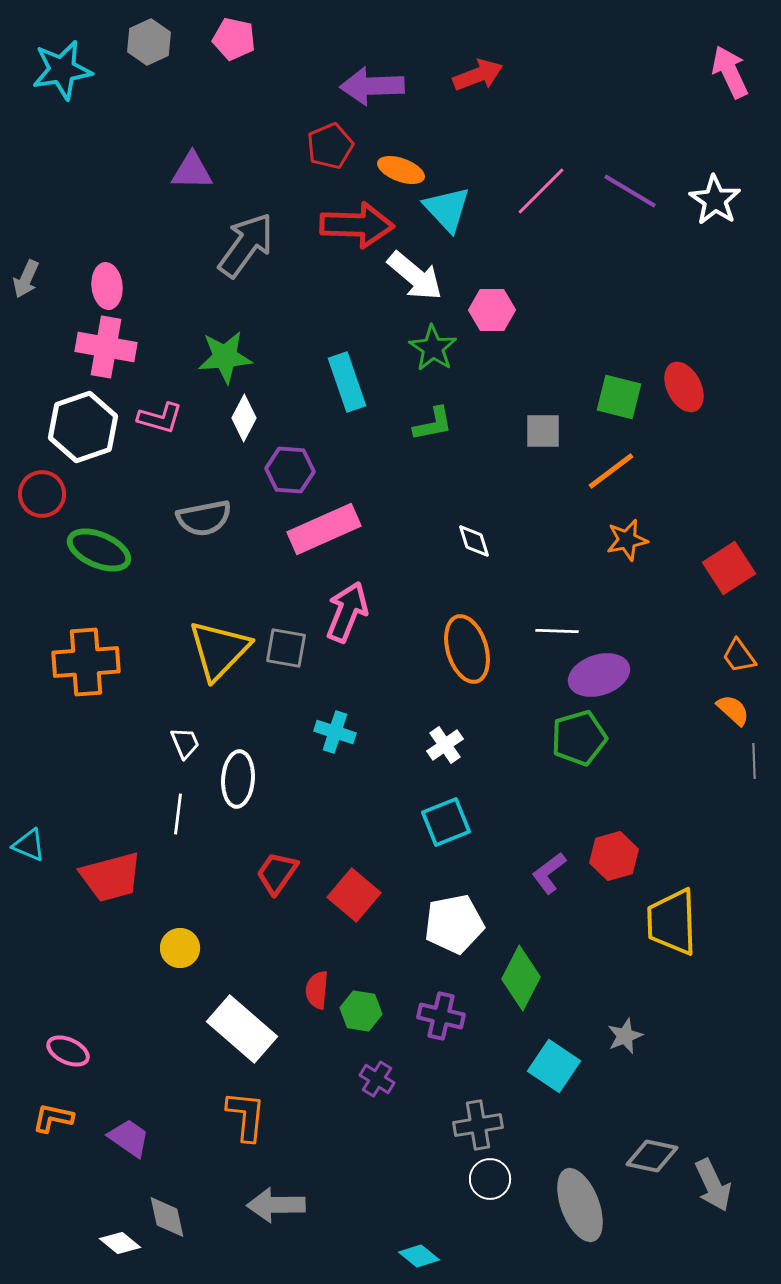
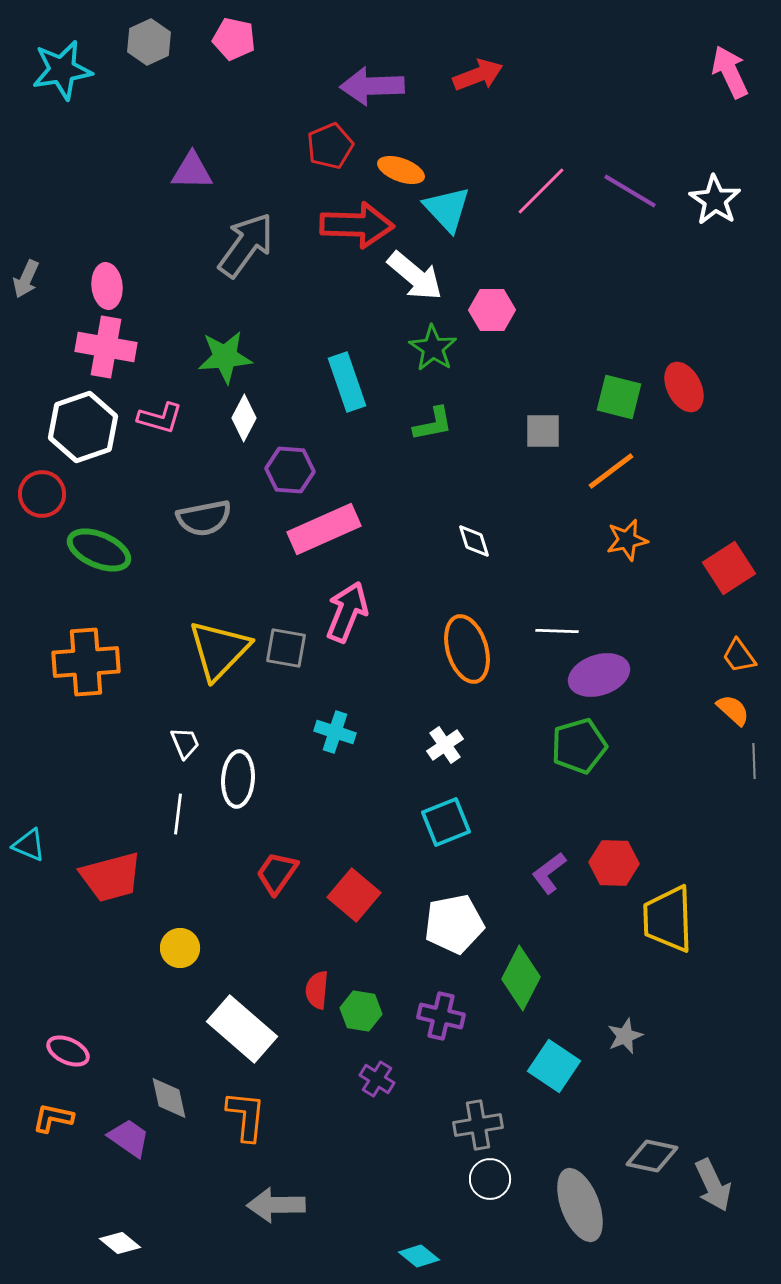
green pentagon at (579, 738): moved 8 px down
red hexagon at (614, 856): moved 7 px down; rotated 18 degrees clockwise
yellow trapezoid at (672, 922): moved 4 px left, 3 px up
gray diamond at (167, 1217): moved 2 px right, 119 px up
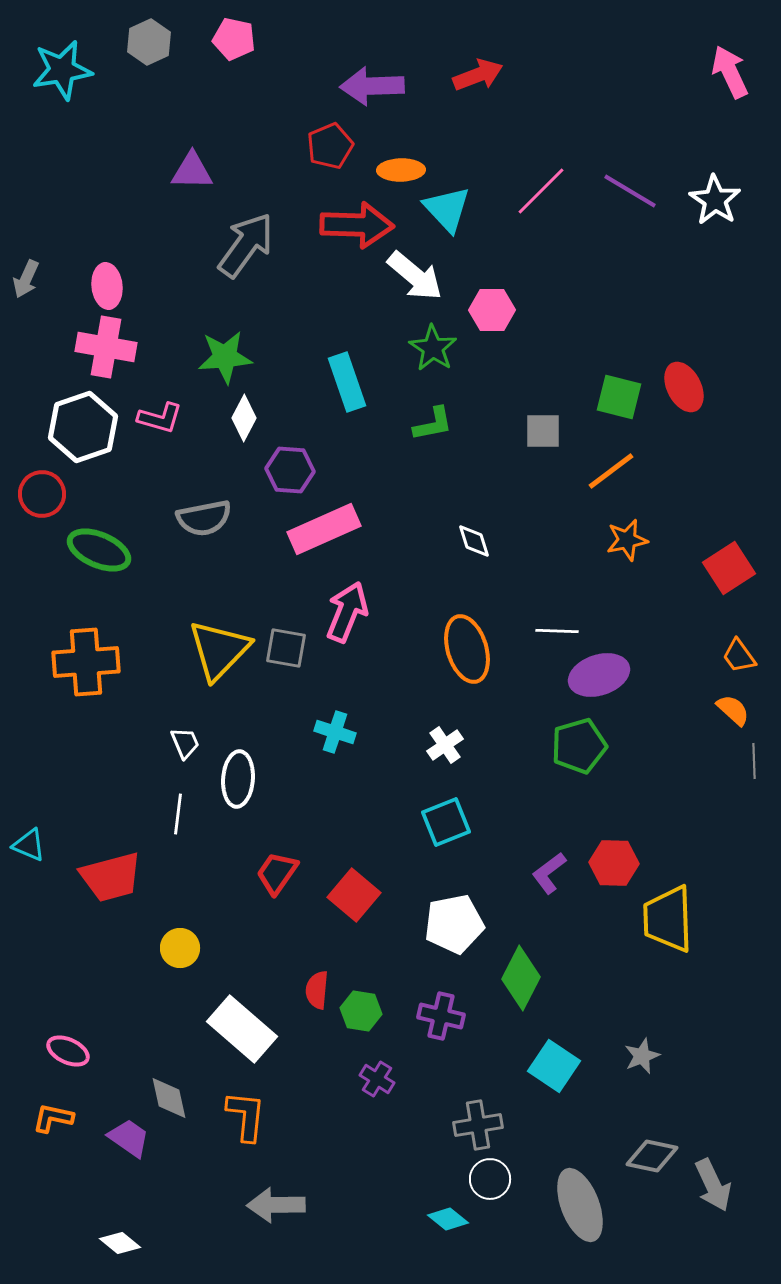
orange ellipse at (401, 170): rotated 21 degrees counterclockwise
gray star at (625, 1036): moved 17 px right, 20 px down
cyan diamond at (419, 1256): moved 29 px right, 37 px up
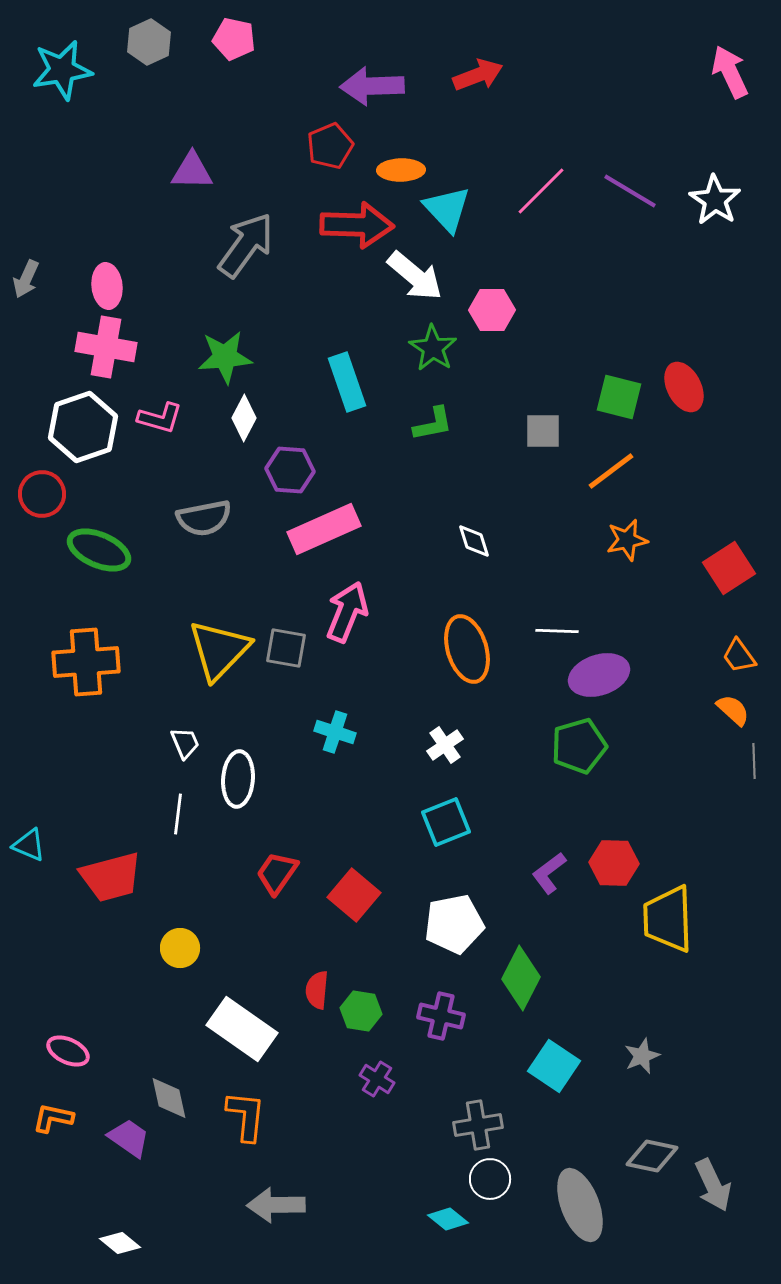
white rectangle at (242, 1029): rotated 6 degrees counterclockwise
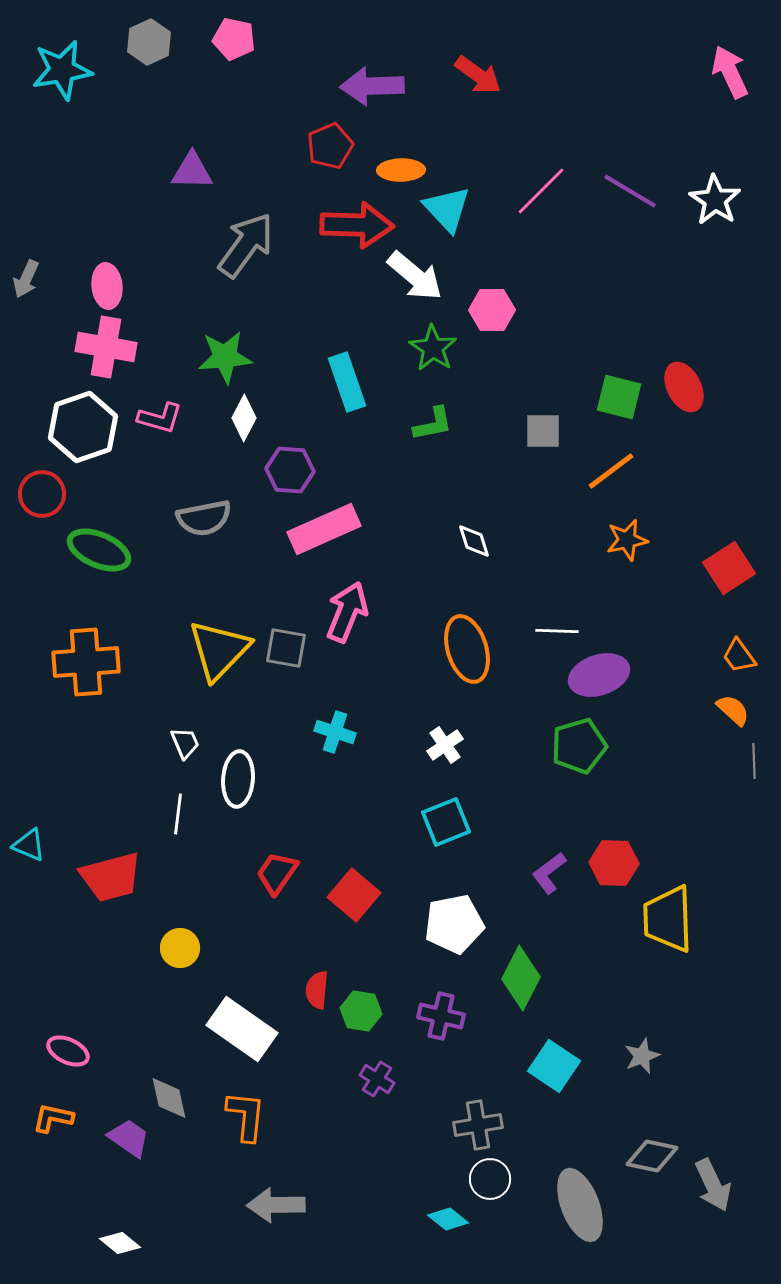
red arrow at (478, 75): rotated 57 degrees clockwise
